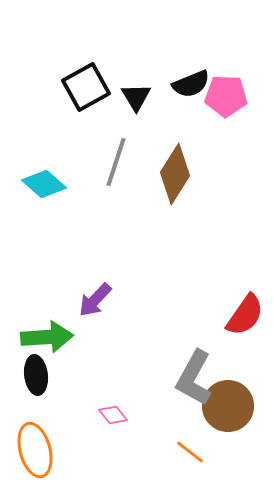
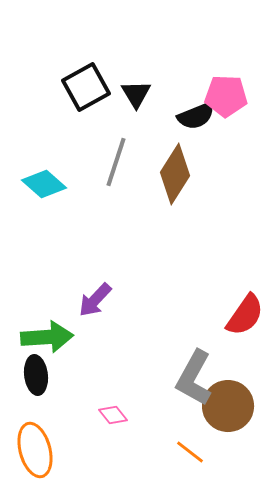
black semicircle: moved 5 px right, 32 px down
black triangle: moved 3 px up
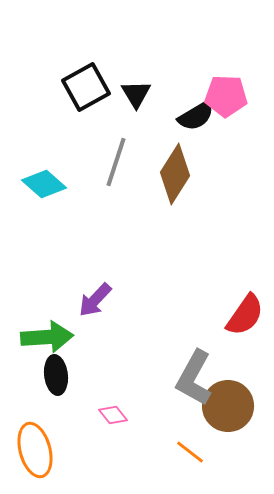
black semicircle: rotated 9 degrees counterclockwise
black ellipse: moved 20 px right
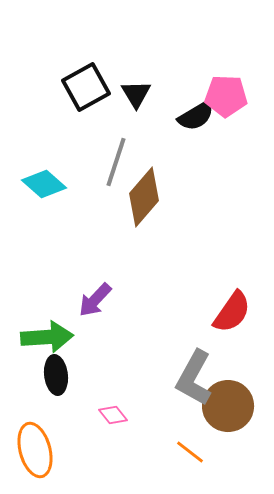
brown diamond: moved 31 px left, 23 px down; rotated 8 degrees clockwise
red semicircle: moved 13 px left, 3 px up
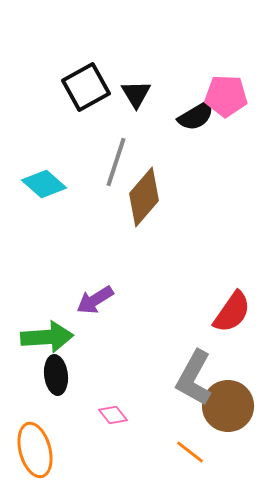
purple arrow: rotated 15 degrees clockwise
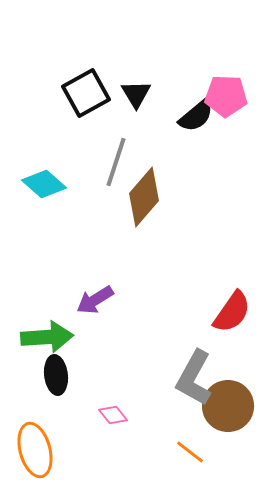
black square: moved 6 px down
black semicircle: rotated 9 degrees counterclockwise
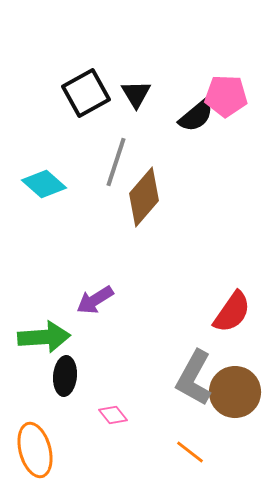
green arrow: moved 3 px left
black ellipse: moved 9 px right, 1 px down; rotated 12 degrees clockwise
brown circle: moved 7 px right, 14 px up
